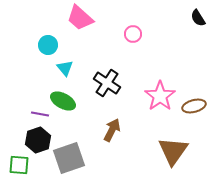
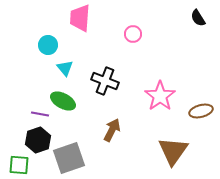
pink trapezoid: rotated 52 degrees clockwise
black cross: moved 2 px left, 2 px up; rotated 12 degrees counterclockwise
brown ellipse: moved 7 px right, 5 px down
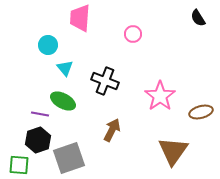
brown ellipse: moved 1 px down
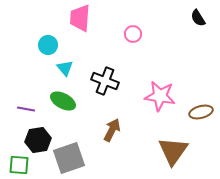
pink star: rotated 28 degrees counterclockwise
purple line: moved 14 px left, 5 px up
black hexagon: rotated 10 degrees clockwise
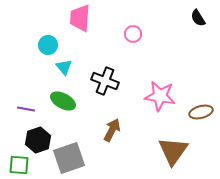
cyan triangle: moved 1 px left, 1 px up
black hexagon: rotated 10 degrees counterclockwise
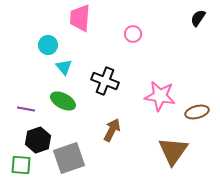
black semicircle: rotated 66 degrees clockwise
brown ellipse: moved 4 px left
green square: moved 2 px right
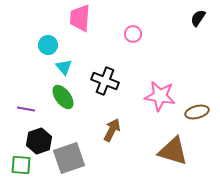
green ellipse: moved 4 px up; rotated 25 degrees clockwise
black hexagon: moved 1 px right, 1 px down
brown triangle: rotated 48 degrees counterclockwise
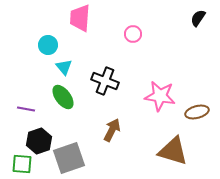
green square: moved 1 px right, 1 px up
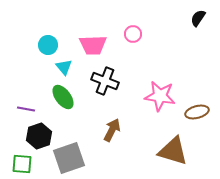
pink trapezoid: moved 13 px right, 27 px down; rotated 96 degrees counterclockwise
black hexagon: moved 5 px up
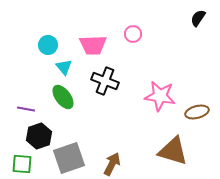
brown arrow: moved 34 px down
